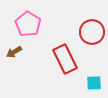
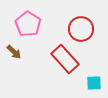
red circle: moved 11 px left, 3 px up
brown arrow: rotated 105 degrees counterclockwise
red rectangle: rotated 16 degrees counterclockwise
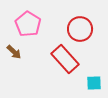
red circle: moved 1 px left
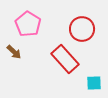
red circle: moved 2 px right
